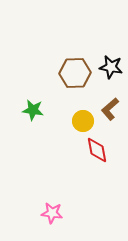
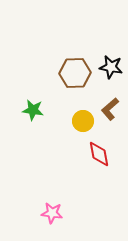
red diamond: moved 2 px right, 4 px down
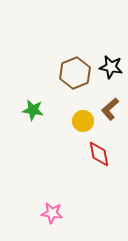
brown hexagon: rotated 20 degrees counterclockwise
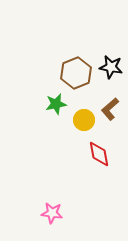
brown hexagon: moved 1 px right
green star: moved 23 px right, 6 px up; rotated 20 degrees counterclockwise
yellow circle: moved 1 px right, 1 px up
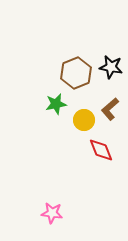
red diamond: moved 2 px right, 4 px up; rotated 12 degrees counterclockwise
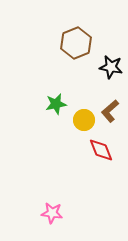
brown hexagon: moved 30 px up
brown L-shape: moved 2 px down
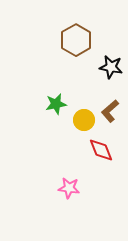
brown hexagon: moved 3 px up; rotated 8 degrees counterclockwise
pink star: moved 17 px right, 25 px up
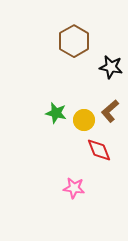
brown hexagon: moved 2 px left, 1 px down
green star: moved 9 px down; rotated 25 degrees clockwise
red diamond: moved 2 px left
pink star: moved 5 px right
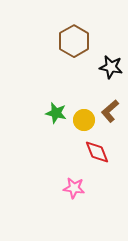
red diamond: moved 2 px left, 2 px down
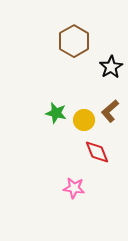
black star: rotated 30 degrees clockwise
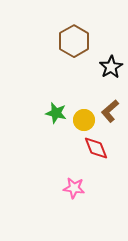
red diamond: moved 1 px left, 4 px up
